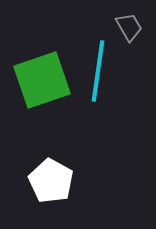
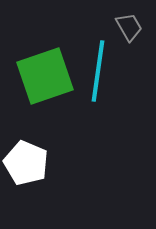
green square: moved 3 px right, 4 px up
white pentagon: moved 25 px left, 18 px up; rotated 6 degrees counterclockwise
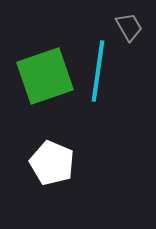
white pentagon: moved 26 px right
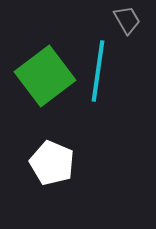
gray trapezoid: moved 2 px left, 7 px up
green square: rotated 18 degrees counterclockwise
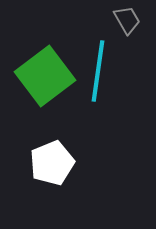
white pentagon: rotated 27 degrees clockwise
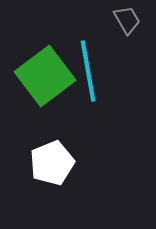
cyan line: moved 10 px left; rotated 18 degrees counterclockwise
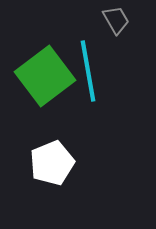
gray trapezoid: moved 11 px left
